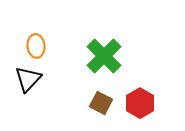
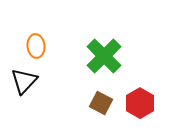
black triangle: moved 4 px left, 2 px down
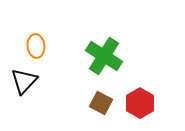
green cross: rotated 12 degrees counterclockwise
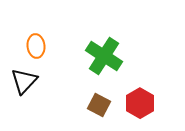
brown square: moved 2 px left, 2 px down
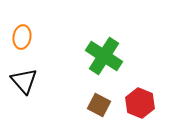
orange ellipse: moved 14 px left, 9 px up; rotated 15 degrees clockwise
black triangle: rotated 24 degrees counterclockwise
red hexagon: rotated 8 degrees counterclockwise
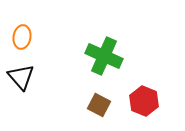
green cross: rotated 9 degrees counterclockwise
black triangle: moved 3 px left, 4 px up
red hexagon: moved 4 px right, 2 px up
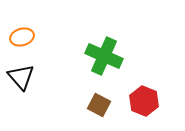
orange ellipse: rotated 65 degrees clockwise
